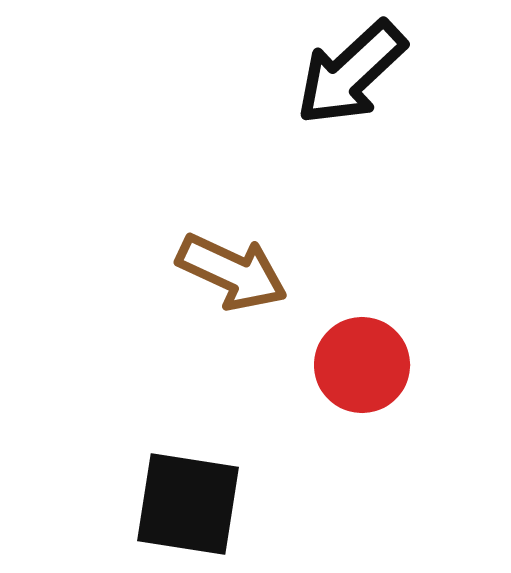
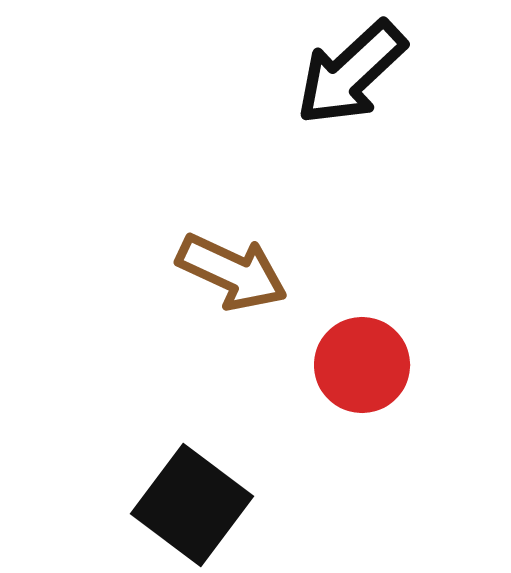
black square: moved 4 px right, 1 px down; rotated 28 degrees clockwise
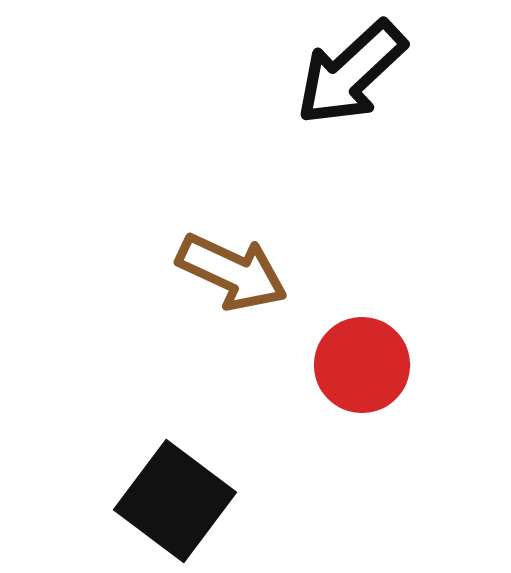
black square: moved 17 px left, 4 px up
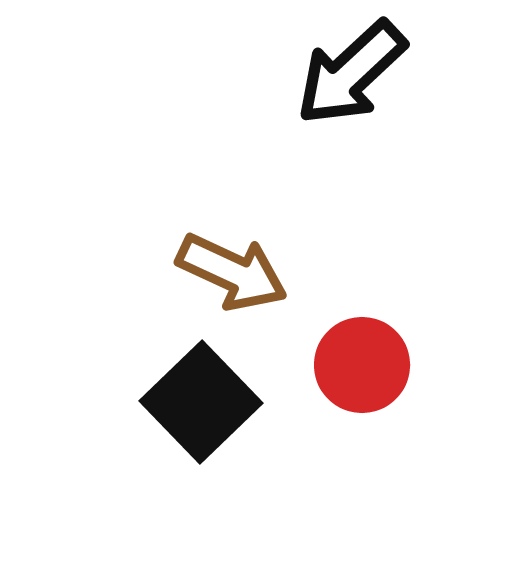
black square: moved 26 px right, 99 px up; rotated 9 degrees clockwise
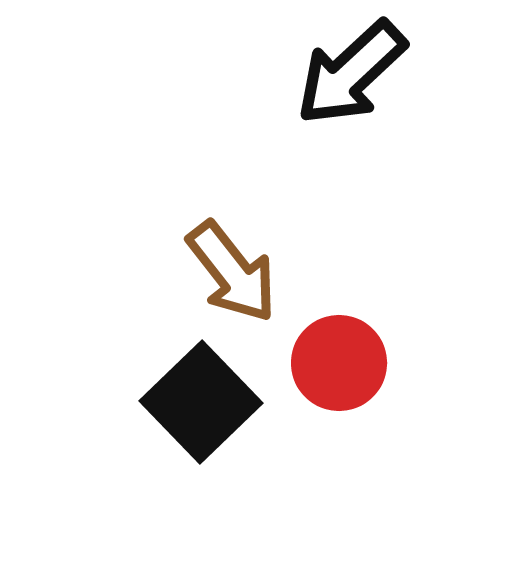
brown arrow: rotated 27 degrees clockwise
red circle: moved 23 px left, 2 px up
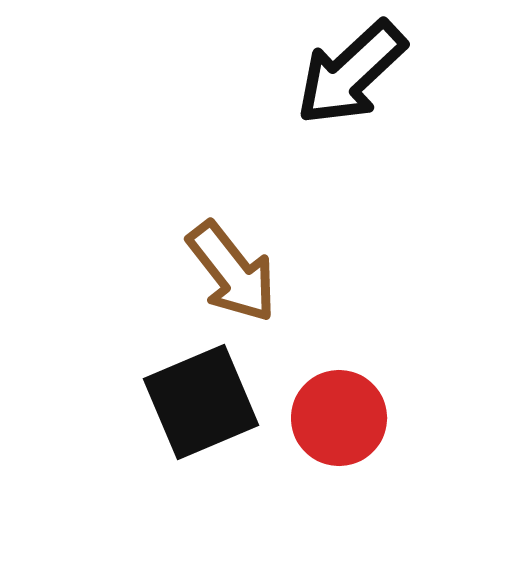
red circle: moved 55 px down
black square: rotated 21 degrees clockwise
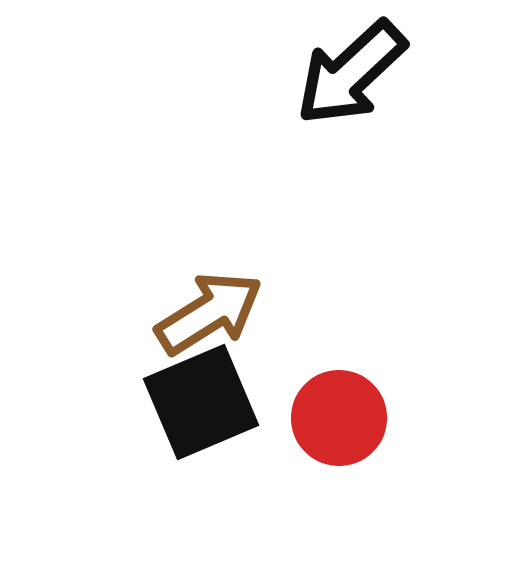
brown arrow: moved 23 px left, 41 px down; rotated 84 degrees counterclockwise
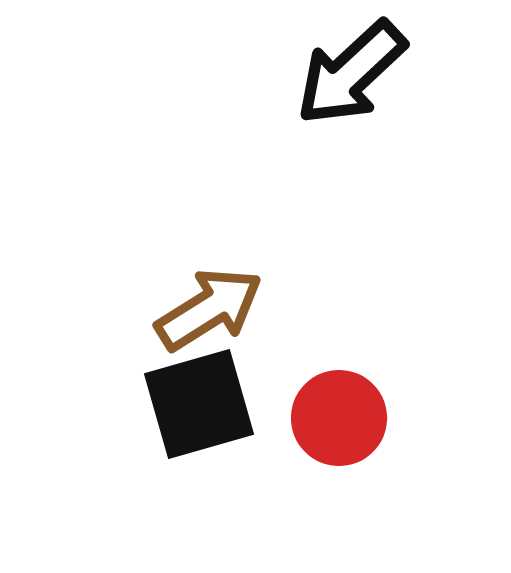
brown arrow: moved 4 px up
black square: moved 2 px left, 2 px down; rotated 7 degrees clockwise
